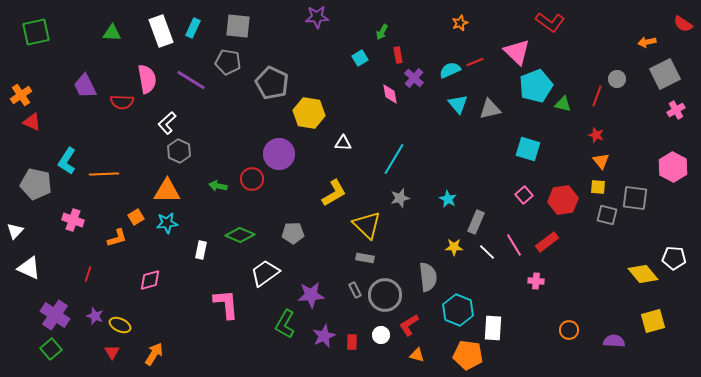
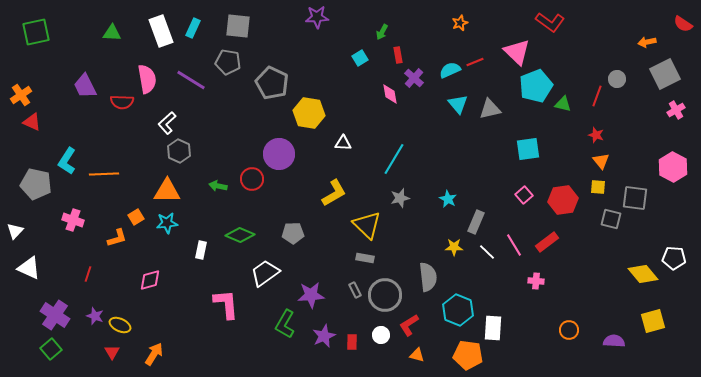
cyan square at (528, 149): rotated 25 degrees counterclockwise
gray square at (607, 215): moved 4 px right, 4 px down
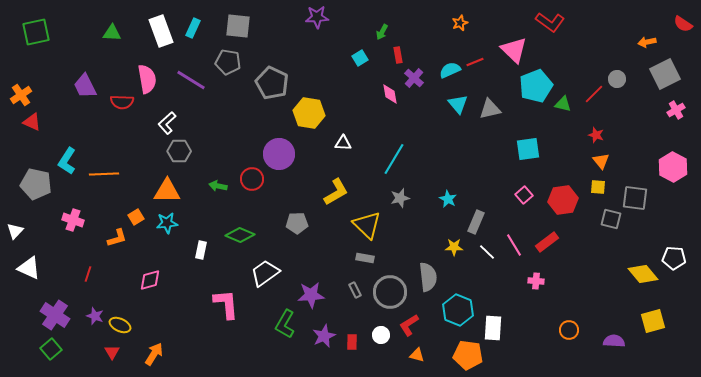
pink triangle at (517, 52): moved 3 px left, 2 px up
red line at (597, 96): moved 3 px left, 2 px up; rotated 25 degrees clockwise
gray hexagon at (179, 151): rotated 25 degrees counterclockwise
yellow L-shape at (334, 193): moved 2 px right, 1 px up
gray pentagon at (293, 233): moved 4 px right, 10 px up
gray circle at (385, 295): moved 5 px right, 3 px up
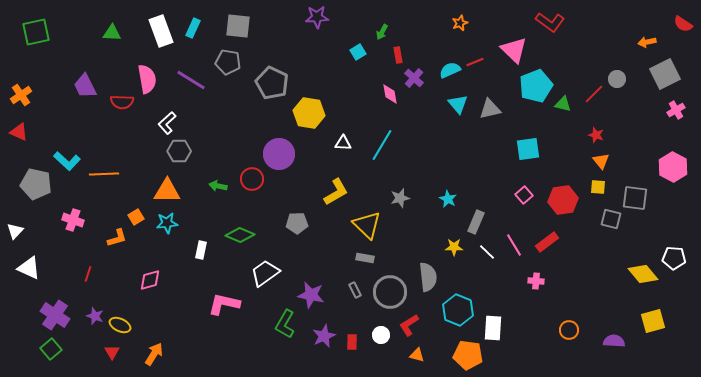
cyan square at (360, 58): moved 2 px left, 6 px up
red triangle at (32, 122): moved 13 px left, 10 px down
cyan line at (394, 159): moved 12 px left, 14 px up
cyan L-shape at (67, 161): rotated 80 degrees counterclockwise
purple star at (311, 295): rotated 16 degrees clockwise
pink L-shape at (226, 304): moved 2 px left; rotated 72 degrees counterclockwise
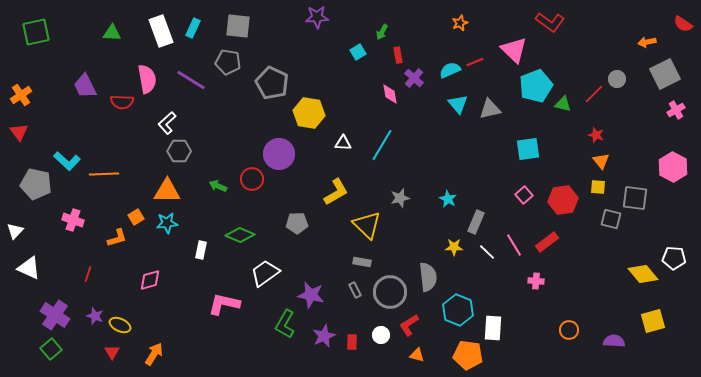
red triangle at (19, 132): rotated 30 degrees clockwise
green arrow at (218, 186): rotated 12 degrees clockwise
gray rectangle at (365, 258): moved 3 px left, 4 px down
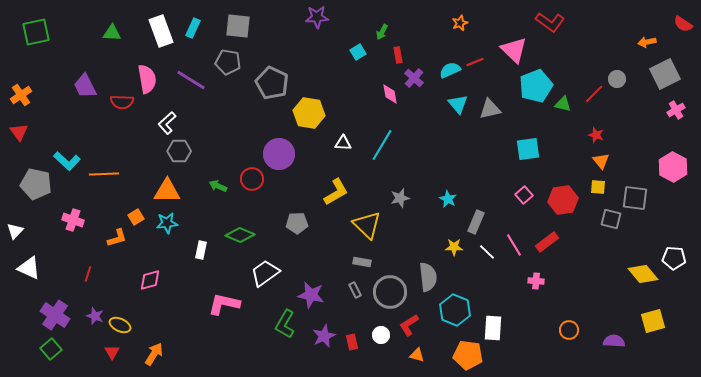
cyan hexagon at (458, 310): moved 3 px left
red rectangle at (352, 342): rotated 14 degrees counterclockwise
